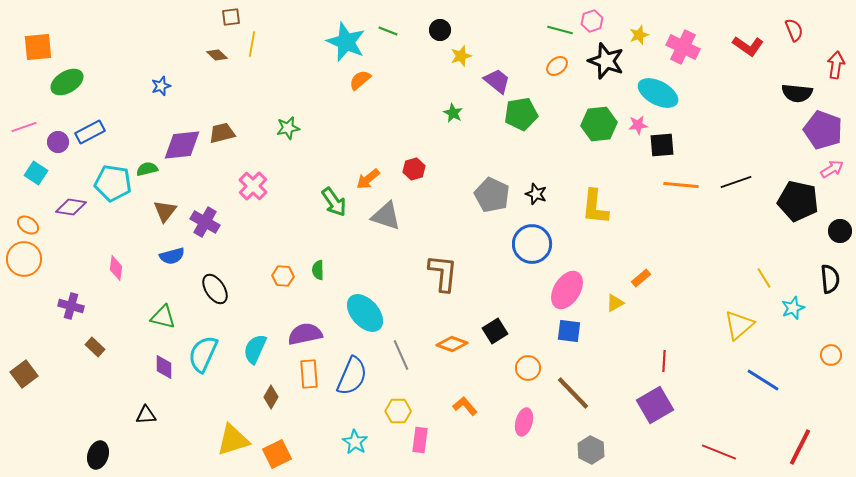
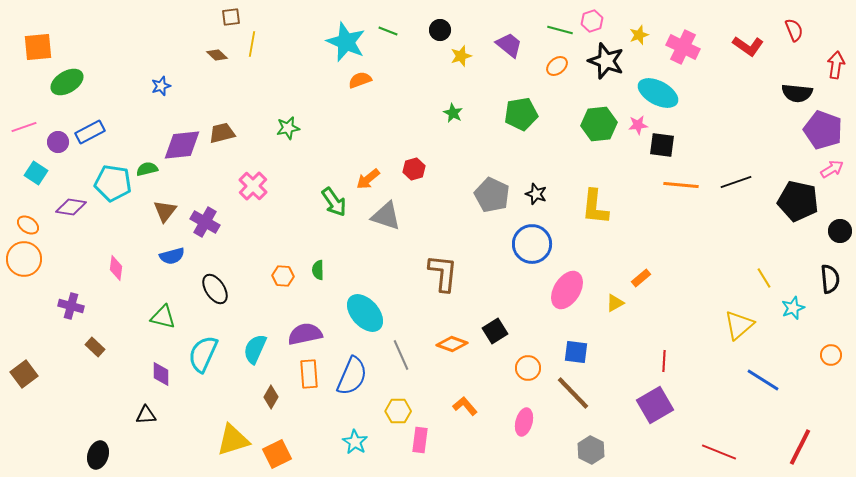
orange semicircle at (360, 80): rotated 20 degrees clockwise
purple trapezoid at (497, 81): moved 12 px right, 36 px up
black square at (662, 145): rotated 12 degrees clockwise
blue square at (569, 331): moved 7 px right, 21 px down
purple diamond at (164, 367): moved 3 px left, 7 px down
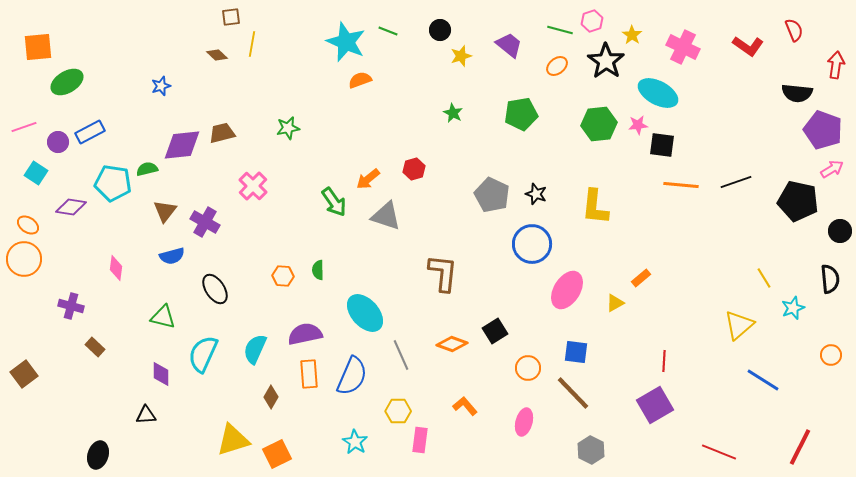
yellow star at (639, 35): moved 7 px left; rotated 18 degrees counterclockwise
black star at (606, 61): rotated 15 degrees clockwise
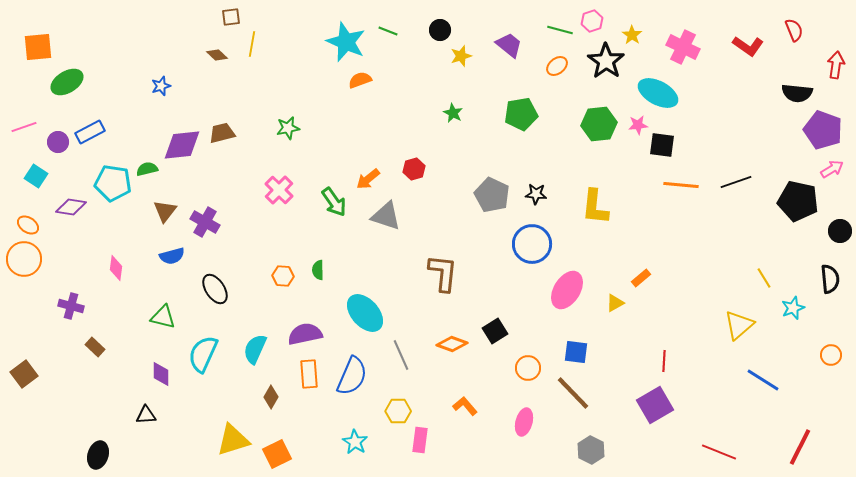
cyan square at (36, 173): moved 3 px down
pink cross at (253, 186): moved 26 px right, 4 px down
black star at (536, 194): rotated 15 degrees counterclockwise
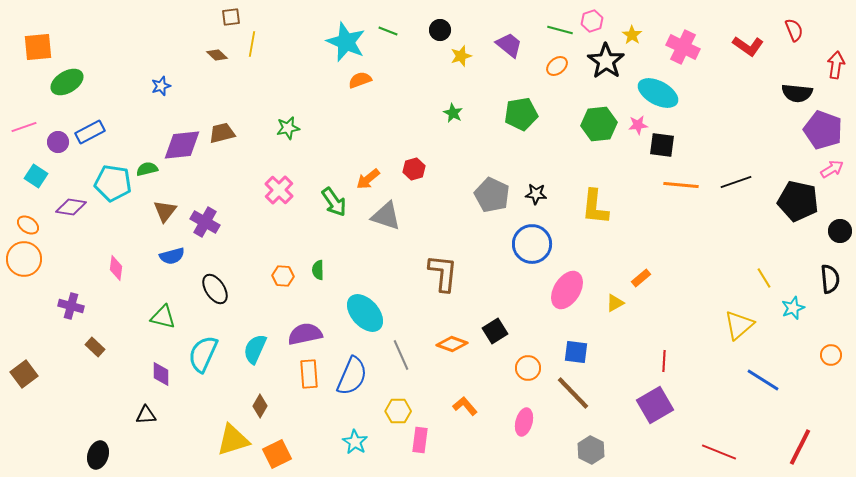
brown diamond at (271, 397): moved 11 px left, 9 px down
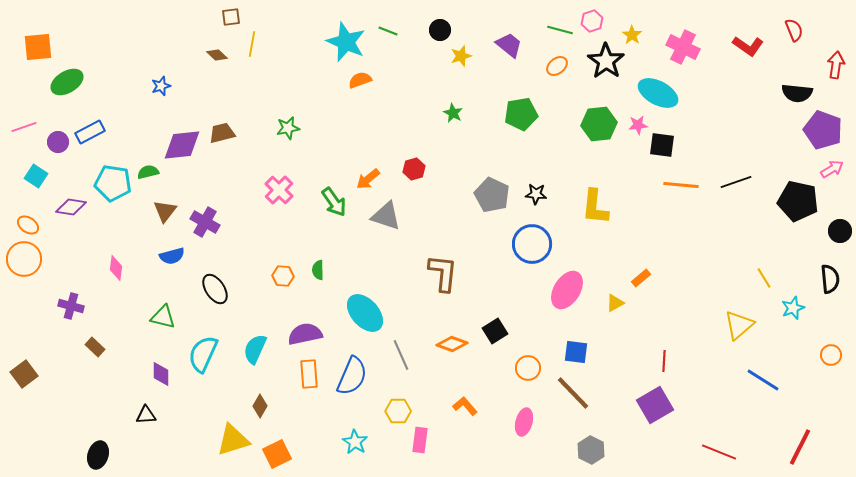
green semicircle at (147, 169): moved 1 px right, 3 px down
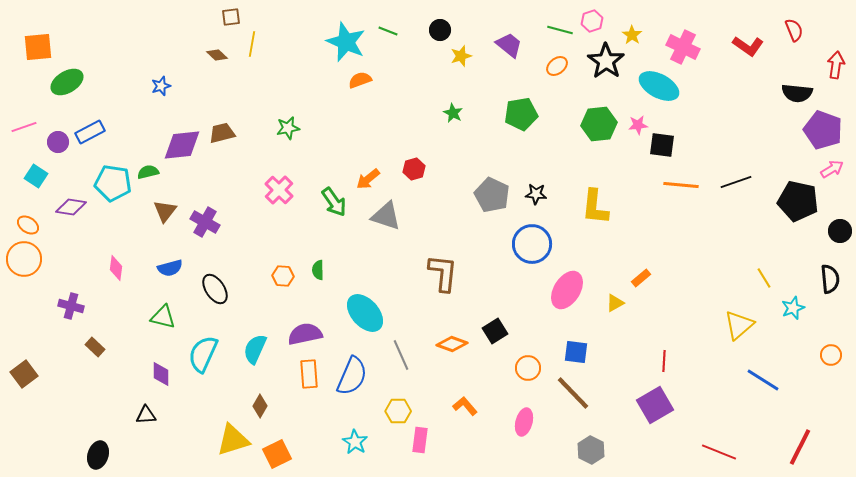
cyan ellipse at (658, 93): moved 1 px right, 7 px up
blue semicircle at (172, 256): moved 2 px left, 12 px down
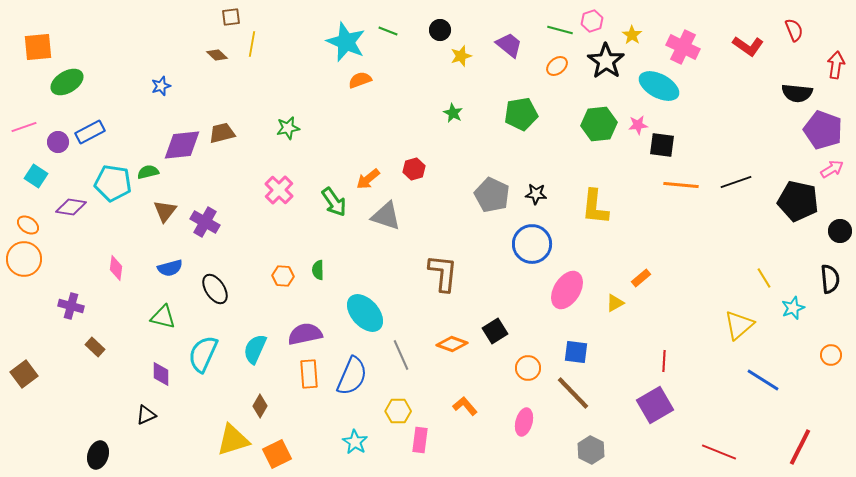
black triangle at (146, 415): rotated 20 degrees counterclockwise
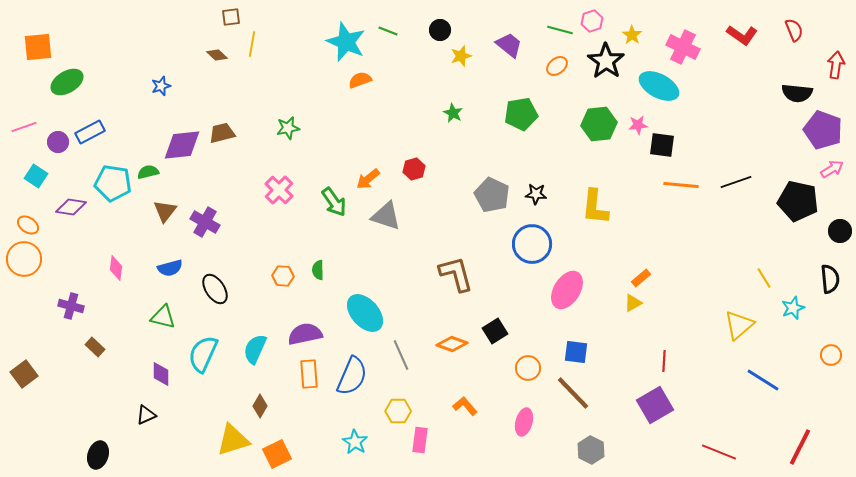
red L-shape at (748, 46): moved 6 px left, 11 px up
brown L-shape at (443, 273): moved 13 px right, 1 px down; rotated 21 degrees counterclockwise
yellow triangle at (615, 303): moved 18 px right
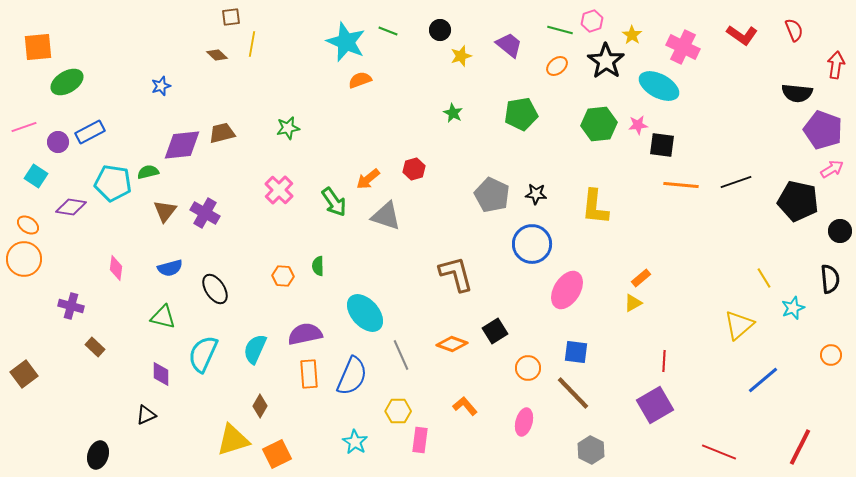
purple cross at (205, 222): moved 9 px up
green semicircle at (318, 270): moved 4 px up
blue line at (763, 380): rotated 72 degrees counterclockwise
